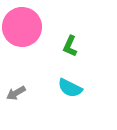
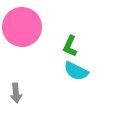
cyan semicircle: moved 6 px right, 17 px up
gray arrow: rotated 66 degrees counterclockwise
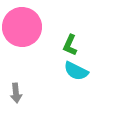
green L-shape: moved 1 px up
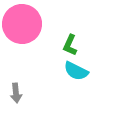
pink circle: moved 3 px up
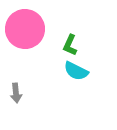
pink circle: moved 3 px right, 5 px down
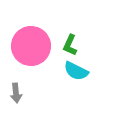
pink circle: moved 6 px right, 17 px down
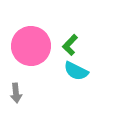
green L-shape: rotated 20 degrees clockwise
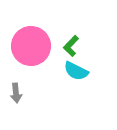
green L-shape: moved 1 px right, 1 px down
